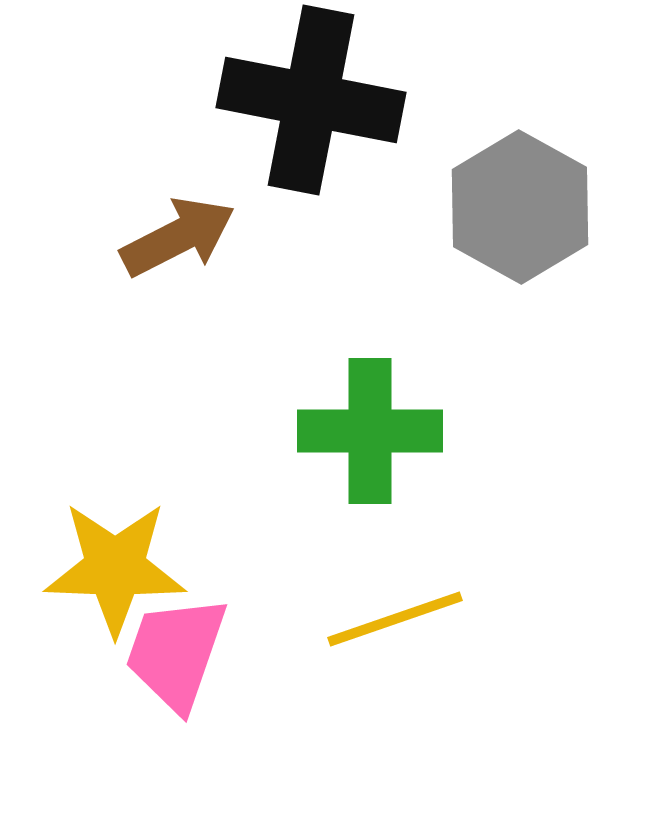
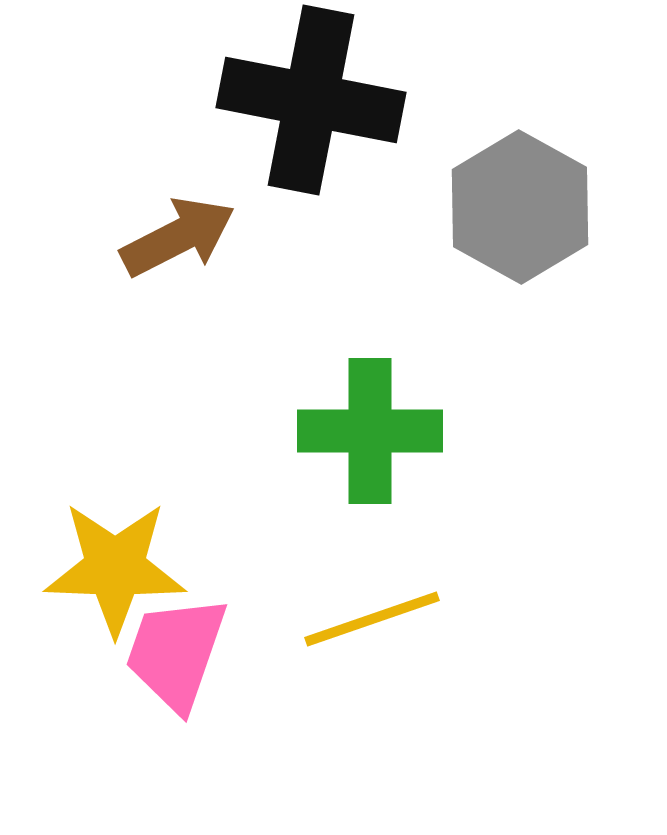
yellow line: moved 23 px left
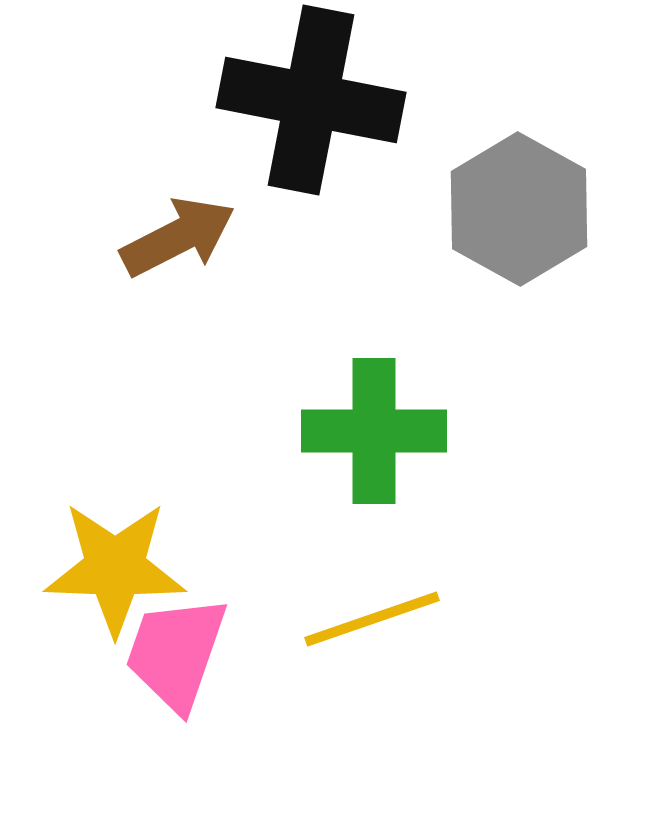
gray hexagon: moved 1 px left, 2 px down
green cross: moved 4 px right
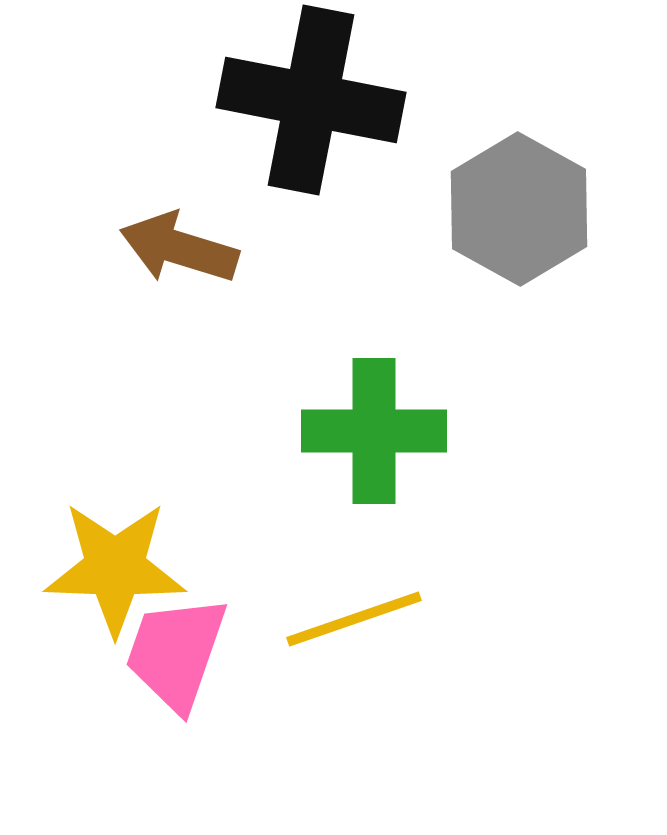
brown arrow: moved 1 px right, 11 px down; rotated 136 degrees counterclockwise
yellow line: moved 18 px left
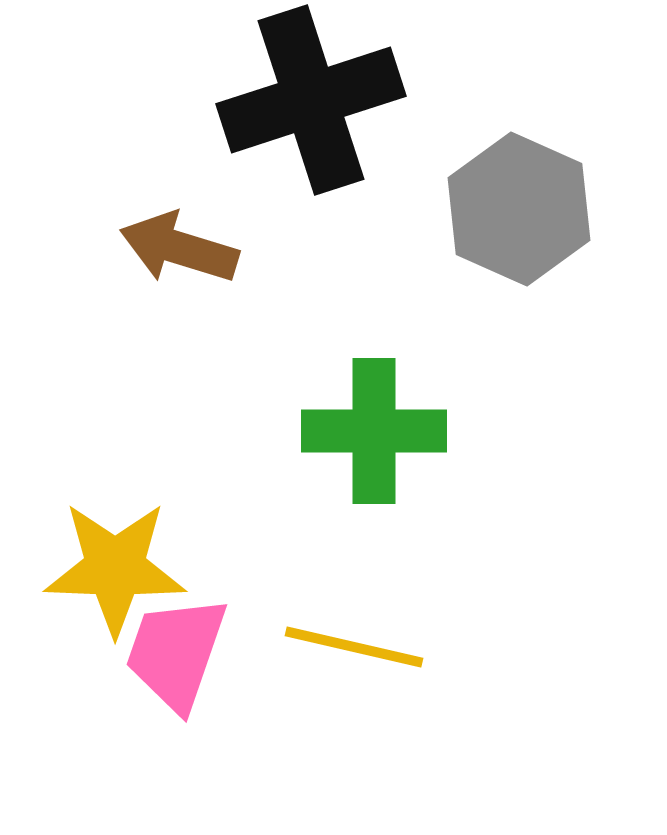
black cross: rotated 29 degrees counterclockwise
gray hexagon: rotated 5 degrees counterclockwise
yellow line: moved 28 px down; rotated 32 degrees clockwise
